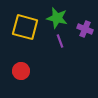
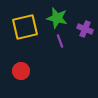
yellow square: rotated 28 degrees counterclockwise
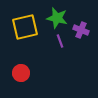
purple cross: moved 4 px left, 1 px down
red circle: moved 2 px down
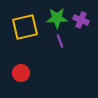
green star: rotated 15 degrees counterclockwise
purple cross: moved 10 px up
